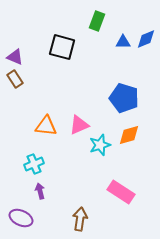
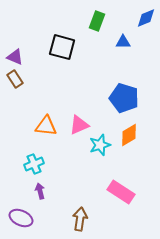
blue diamond: moved 21 px up
orange diamond: rotated 15 degrees counterclockwise
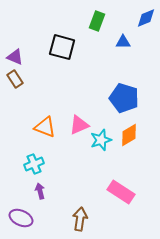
orange triangle: moved 1 px left, 1 px down; rotated 15 degrees clockwise
cyan star: moved 1 px right, 5 px up
